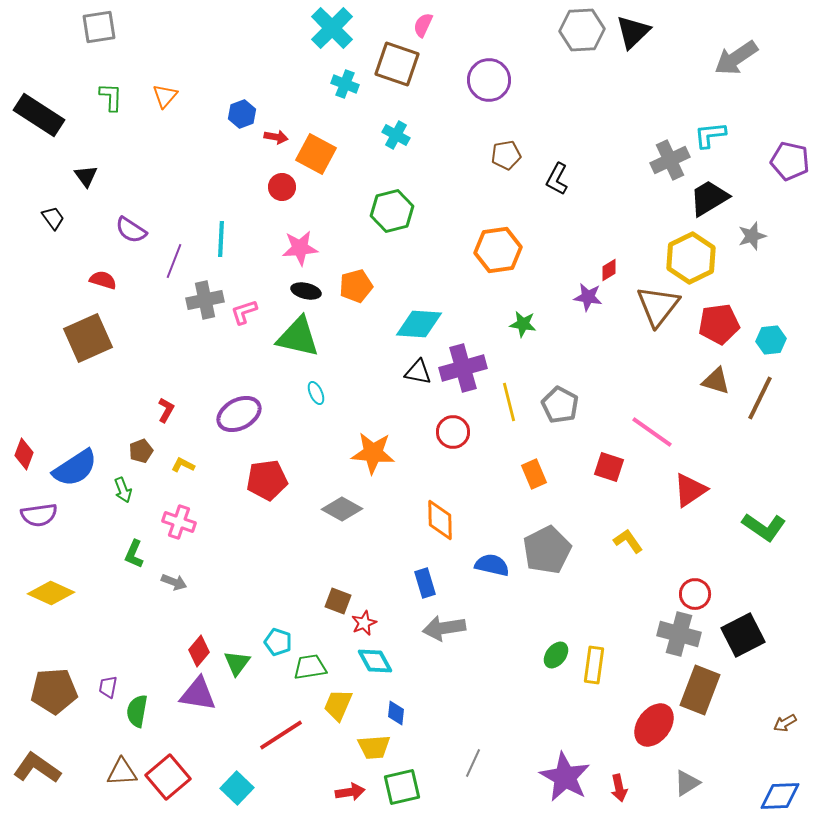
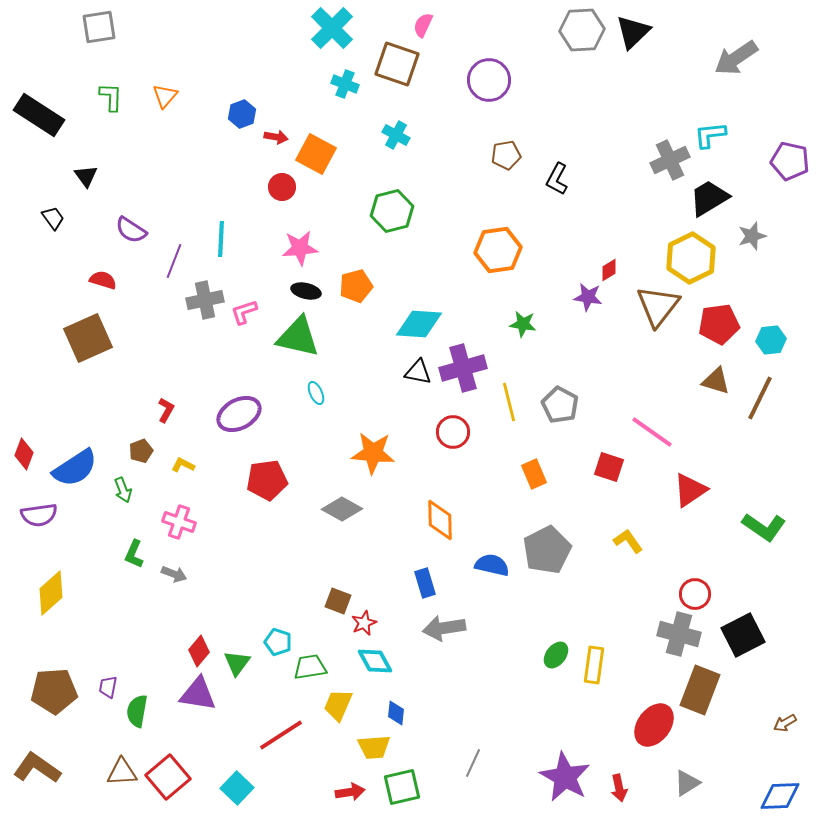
gray arrow at (174, 582): moved 8 px up
yellow diamond at (51, 593): rotated 66 degrees counterclockwise
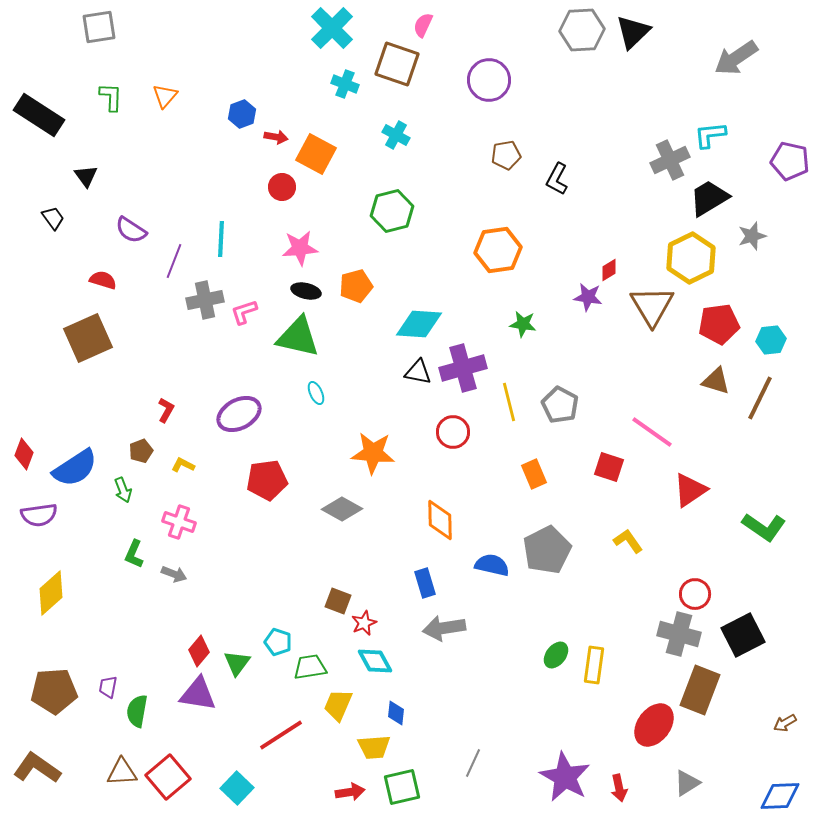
brown triangle at (658, 306): moved 6 px left; rotated 9 degrees counterclockwise
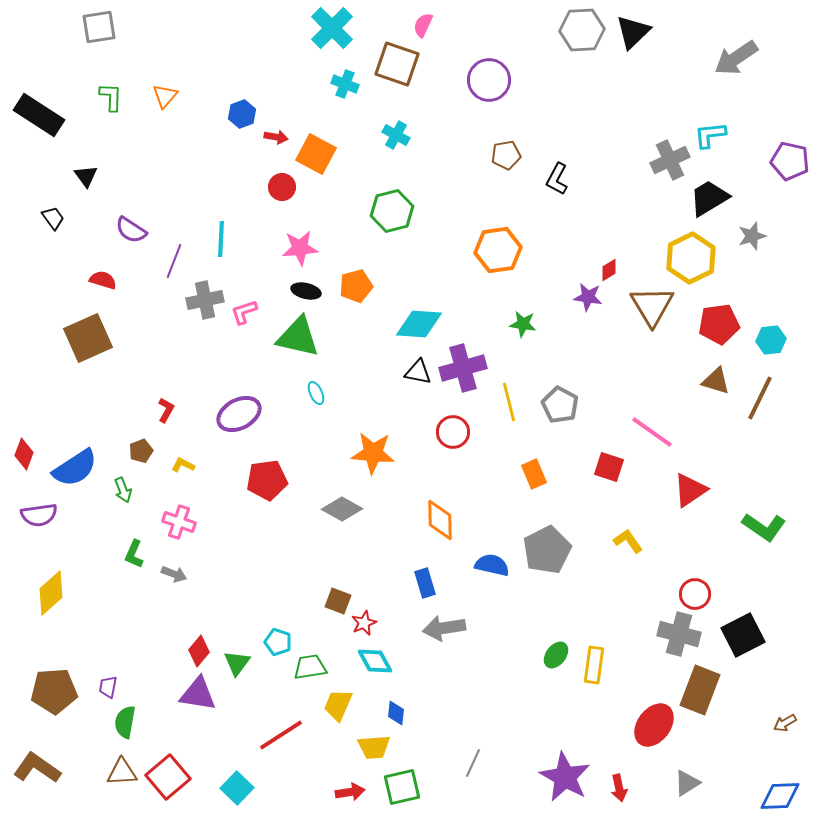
green semicircle at (137, 711): moved 12 px left, 11 px down
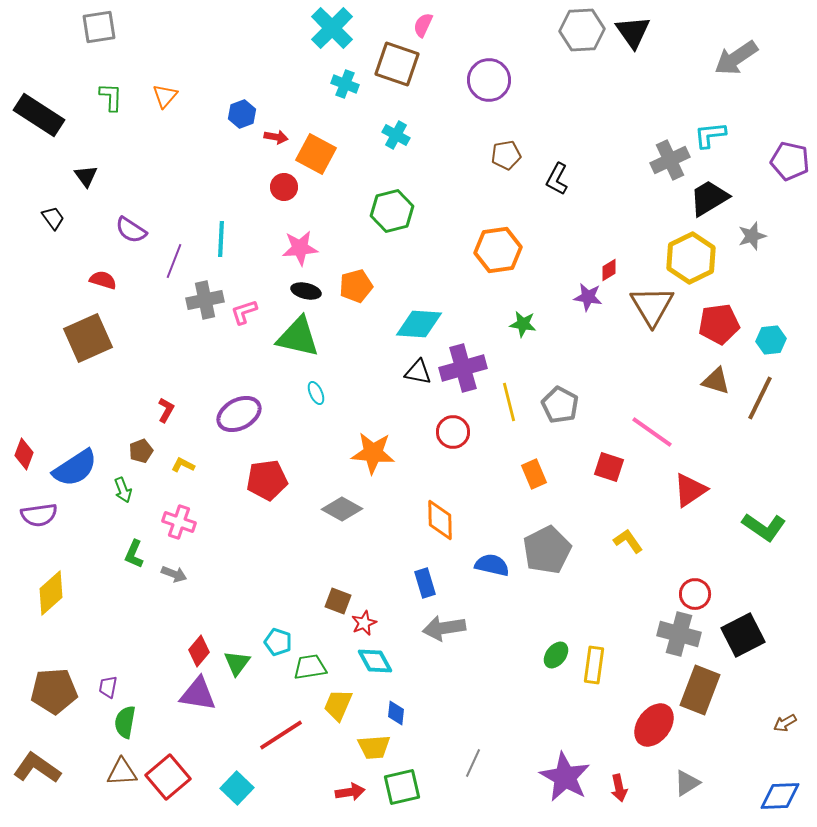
black triangle at (633, 32): rotated 21 degrees counterclockwise
red circle at (282, 187): moved 2 px right
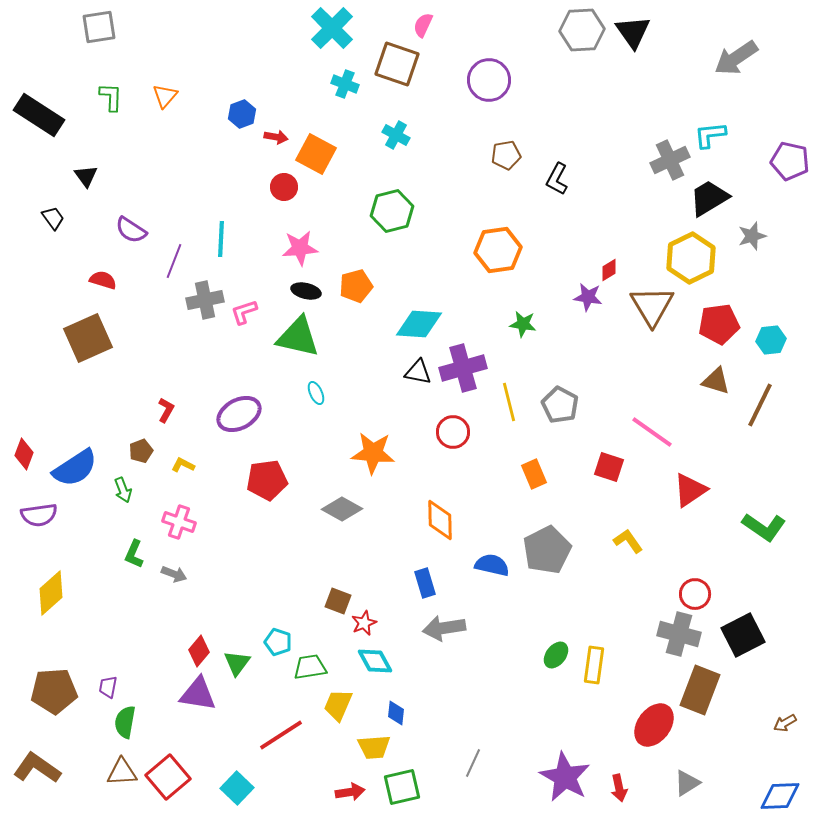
brown line at (760, 398): moved 7 px down
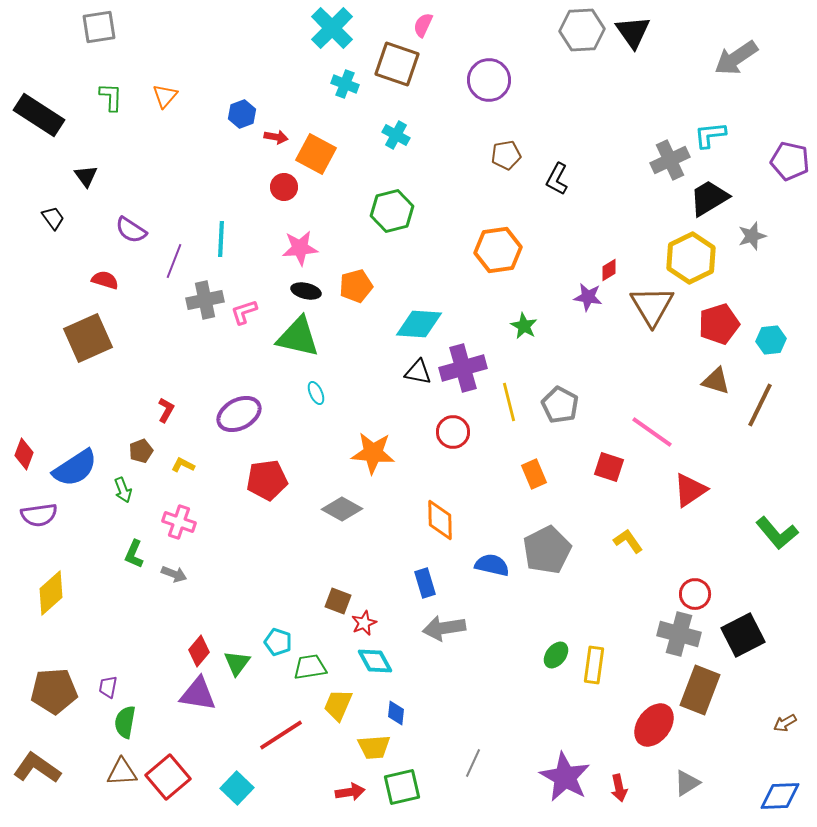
red semicircle at (103, 280): moved 2 px right
green star at (523, 324): moved 1 px right, 2 px down; rotated 20 degrees clockwise
red pentagon at (719, 324): rotated 9 degrees counterclockwise
green L-shape at (764, 527): moved 13 px right, 6 px down; rotated 15 degrees clockwise
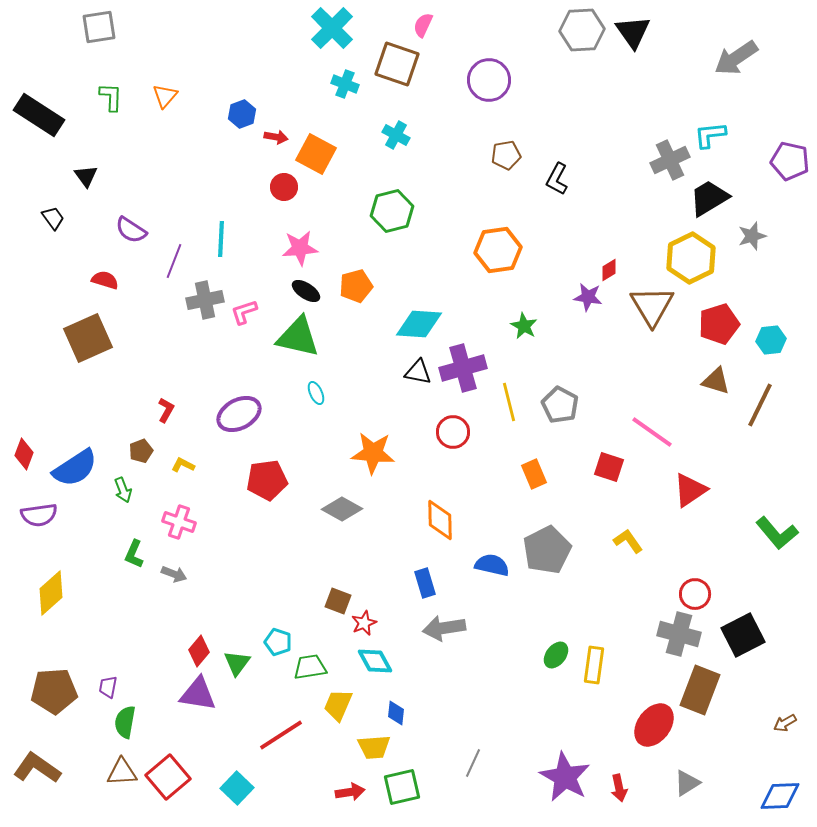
black ellipse at (306, 291): rotated 20 degrees clockwise
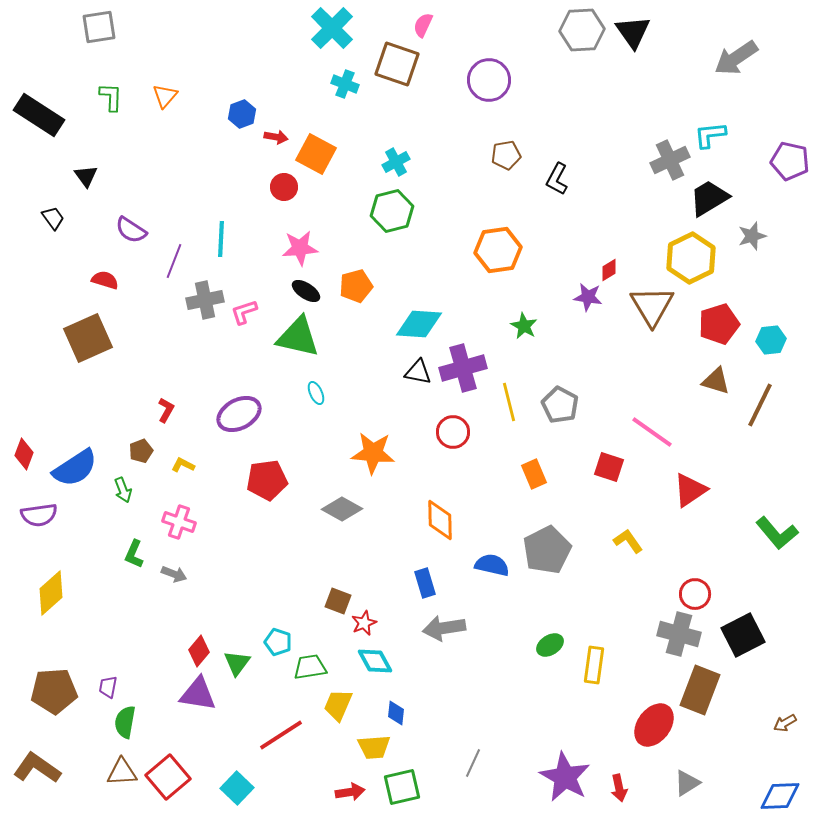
cyan cross at (396, 135): moved 27 px down; rotated 32 degrees clockwise
green ellipse at (556, 655): moved 6 px left, 10 px up; rotated 20 degrees clockwise
